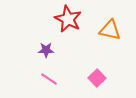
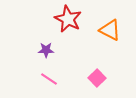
orange triangle: rotated 15 degrees clockwise
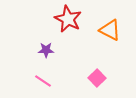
pink line: moved 6 px left, 2 px down
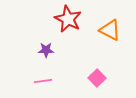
pink line: rotated 42 degrees counterclockwise
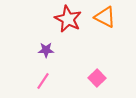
orange triangle: moved 5 px left, 13 px up
pink line: rotated 48 degrees counterclockwise
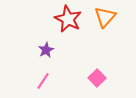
orange triangle: rotated 45 degrees clockwise
purple star: rotated 28 degrees counterclockwise
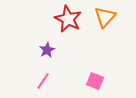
purple star: moved 1 px right
pink square: moved 2 px left, 3 px down; rotated 24 degrees counterclockwise
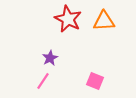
orange triangle: moved 1 px left, 4 px down; rotated 45 degrees clockwise
purple star: moved 3 px right, 8 px down
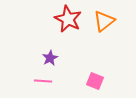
orange triangle: rotated 35 degrees counterclockwise
pink line: rotated 60 degrees clockwise
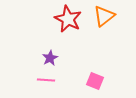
orange triangle: moved 5 px up
pink line: moved 3 px right, 1 px up
